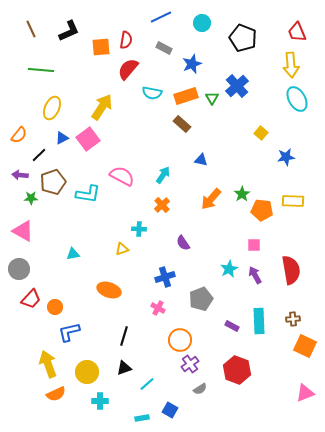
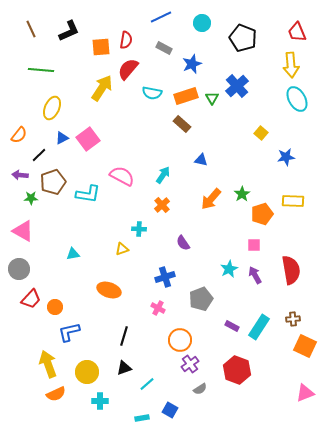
yellow arrow at (102, 107): moved 19 px up
orange pentagon at (262, 210): moved 4 px down; rotated 25 degrees counterclockwise
cyan rectangle at (259, 321): moved 6 px down; rotated 35 degrees clockwise
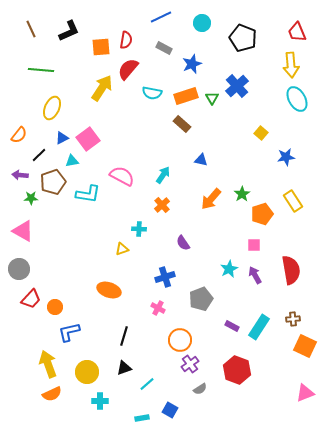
yellow rectangle at (293, 201): rotated 55 degrees clockwise
cyan triangle at (73, 254): moved 1 px left, 93 px up
orange semicircle at (56, 394): moved 4 px left
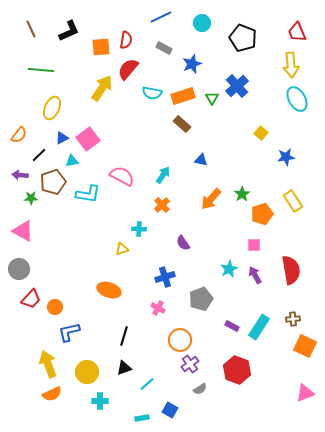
orange rectangle at (186, 96): moved 3 px left
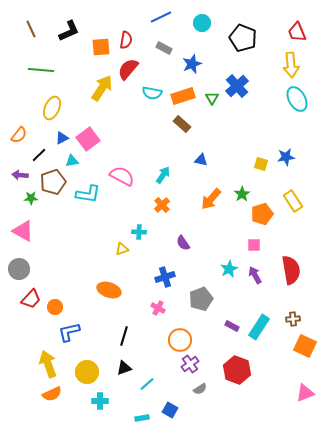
yellow square at (261, 133): moved 31 px down; rotated 24 degrees counterclockwise
cyan cross at (139, 229): moved 3 px down
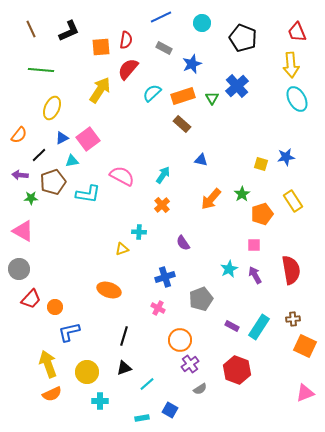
yellow arrow at (102, 88): moved 2 px left, 2 px down
cyan semicircle at (152, 93): rotated 126 degrees clockwise
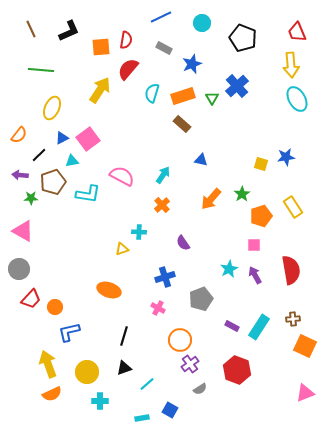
cyan semicircle at (152, 93): rotated 30 degrees counterclockwise
yellow rectangle at (293, 201): moved 6 px down
orange pentagon at (262, 214): moved 1 px left, 2 px down
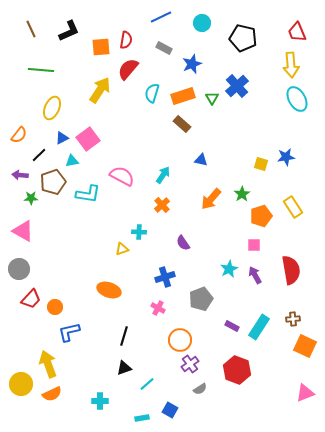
black pentagon at (243, 38): rotated 8 degrees counterclockwise
yellow circle at (87, 372): moved 66 px left, 12 px down
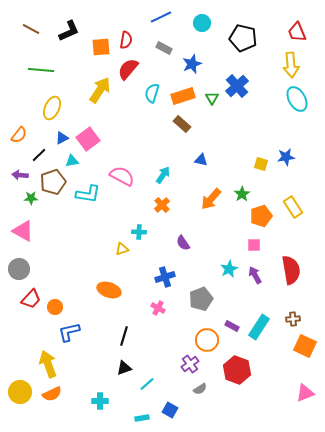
brown line at (31, 29): rotated 36 degrees counterclockwise
orange circle at (180, 340): moved 27 px right
yellow circle at (21, 384): moved 1 px left, 8 px down
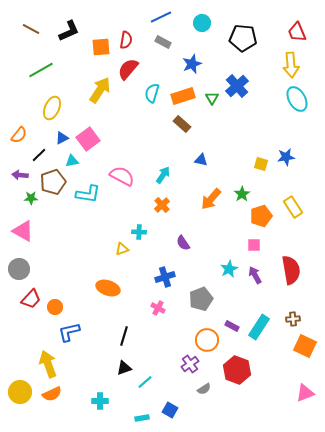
black pentagon at (243, 38): rotated 8 degrees counterclockwise
gray rectangle at (164, 48): moved 1 px left, 6 px up
green line at (41, 70): rotated 35 degrees counterclockwise
orange ellipse at (109, 290): moved 1 px left, 2 px up
cyan line at (147, 384): moved 2 px left, 2 px up
gray semicircle at (200, 389): moved 4 px right
